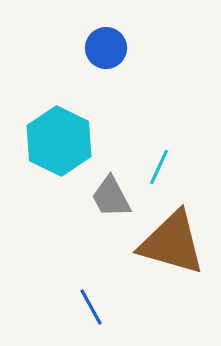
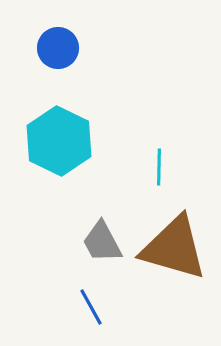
blue circle: moved 48 px left
cyan line: rotated 24 degrees counterclockwise
gray trapezoid: moved 9 px left, 45 px down
brown triangle: moved 2 px right, 5 px down
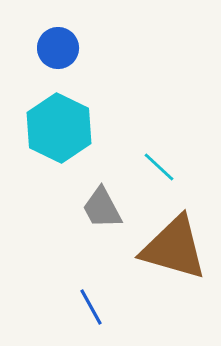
cyan hexagon: moved 13 px up
cyan line: rotated 48 degrees counterclockwise
gray trapezoid: moved 34 px up
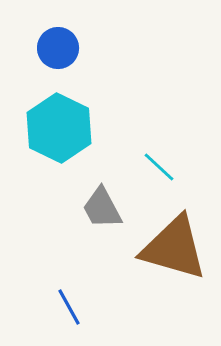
blue line: moved 22 px left
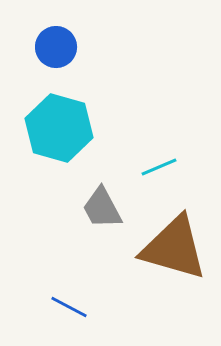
blue circle: moved 2 px left, 1 px up
cyan hexagon: rotated 10 degrees counterclockwise
cyan line: rotated 66 degrees counterclockwise
blue line: rotated 33 degrees counterclockwise
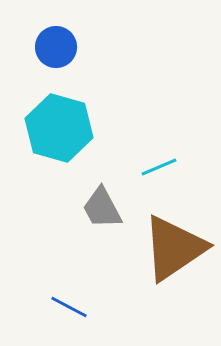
brown triangle: rotated 50 degrees counterclockwise
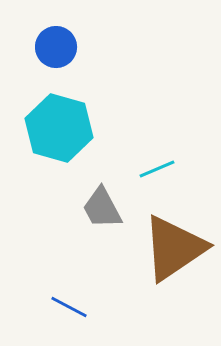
cyan line: moved 2 px left, 2 px down
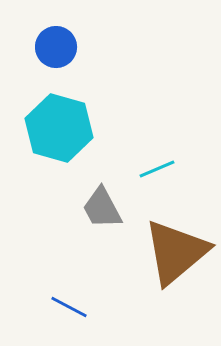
brown triangle: moved 2 px right, 4 px down; rotated 6 degrees counterclockwise
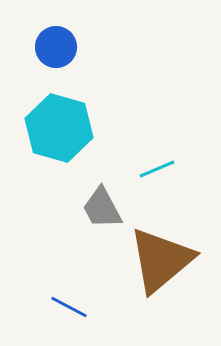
brown triangle: moved 15 px left, 8 px down
